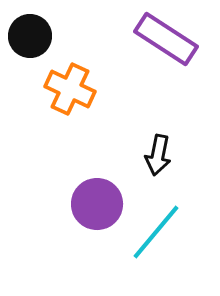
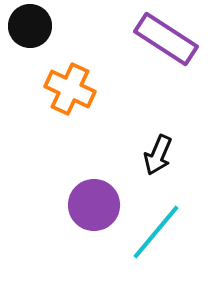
black circle: moved 10 px up
black arrow: rotated 12 degrees clockwise
purple circle: moved 3 px left, 1 px down
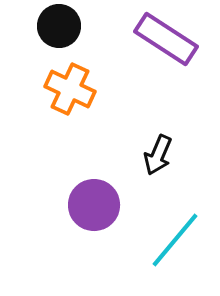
black circle: moved 29 px right
cyan line: moved 19 px right, 8 px down
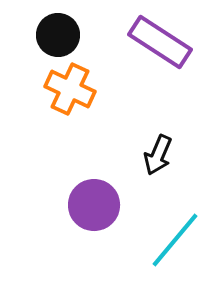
black circle: moved 1 px left, 9 px down
purple rectangle: moved 6 px left, 3 px down
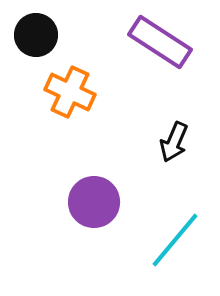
black circle: moved 22 px left
orange cross: moved 3 px down
black arrow: moved 16 px right, 13 px up
purple circle: moved 3 px up
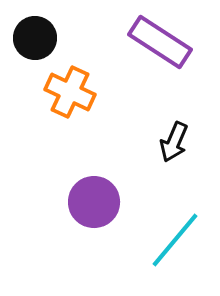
black circle: moved 1 px left, 3 px down
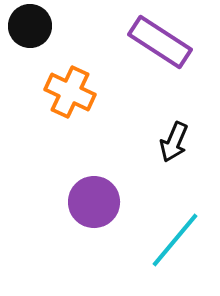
black circle: moved 5 px left, 12 px up
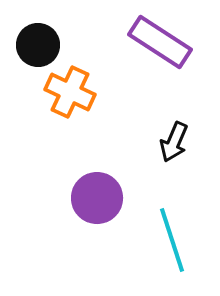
black circle: moved 8 px right, 19 px down
purple circle: moved 3 px right, 4 px up
cyan line: moved 3 px left; rotated 58 degrees counterclockwise
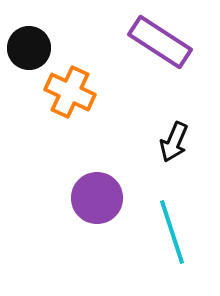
black circle: moved 9 px left, 3 px down
cyan line: moved 8 px up
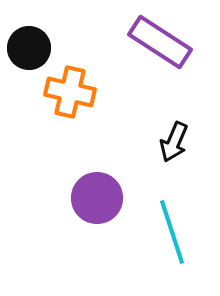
orange cross: rotated 12 degrees counterclockwise
